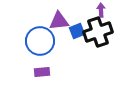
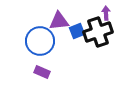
purple arrow: moved 5 px right, 3 px down
purple rectangle: rotated 28 degrees clockwise
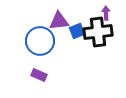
black cross: rotated 12 degrees clockwise
purple rectangle: moved 3 px left, 3 px down
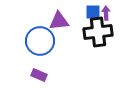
blue square: moved 16 px right, 19 px up; rotated 21 degrees clockwise
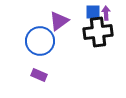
purple triangle: rotated 30 degrees counterclockwise
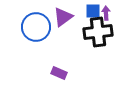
blue square: moved 1 px up
purple triangle: moved 4 px right, 4 px up
blue circle: moved 4 px left, 14 px up
purple rectangle: moved 20 px right, 2 px up
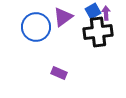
blue square: rotated 28 degrees counterclockwise
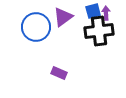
blue square: rotated 14 degrees clockwise
black cross: moved 1 px right, 1 px up
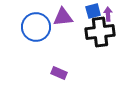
purple arrow: moved 2 px right, 1 px down
purple triangle: rotated 30 degrees clockwise
black cross: moved 1 px right, 1 px down
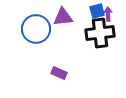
blue square: moved 4 px right
blue circle: moved 2 px down
black cross: moved 1 px down
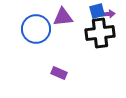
purple arrow: rotated 88 degrees clockwise
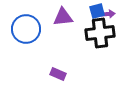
blue circle: moved 10 px left
purple rectangle: moved 1 px left, 1 px down
